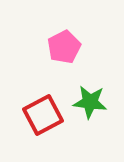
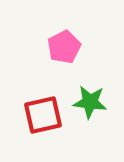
red square: rotated 15 degrees clockwise
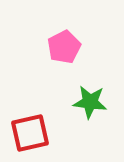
red square: moved 13 px left, 18 px down
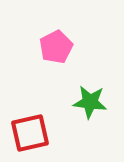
pink pentagon: moved 8 px left
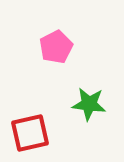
green star: moved 1 px left, 2 px down
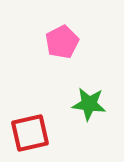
pink pentagon: moved 6 px right, 5 px up
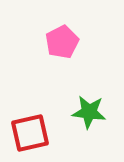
green star: moved 8 px down
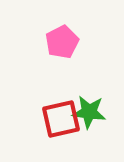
red square: moved 31 px right, 14 px up
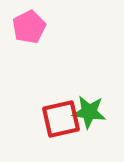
pink pentagon: moved 33 px left, 15 px up
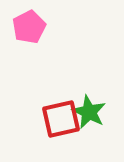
green star: rotated 20 degrees clockwise
